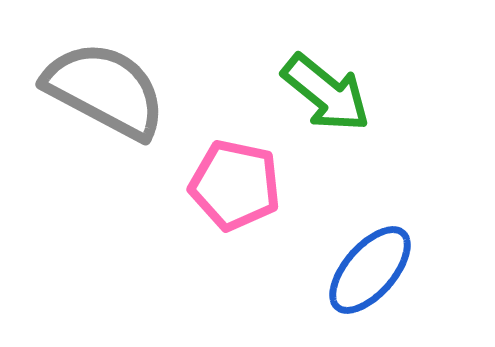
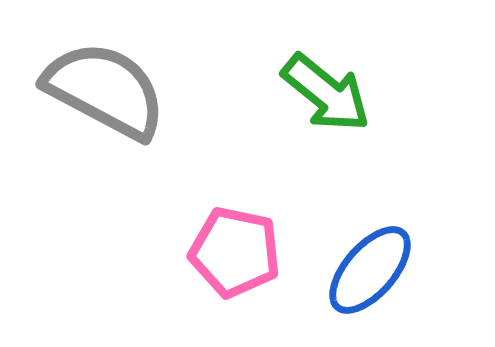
pink pentagon: moved 67 px down
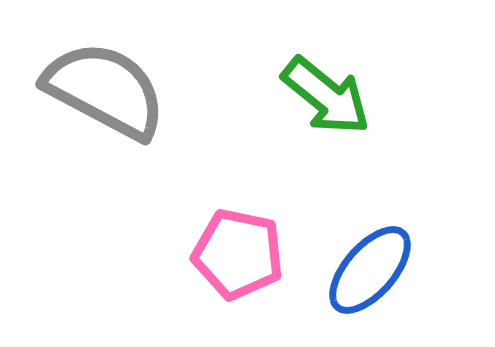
green arrow: moved 3 px down
pink pentagon: moved 3 px right, 2 px down
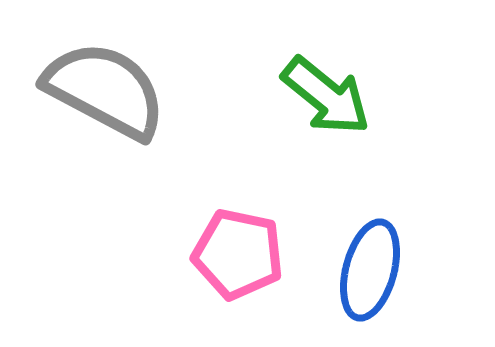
blue ellipse: rotated 26 degrees counterclockwise
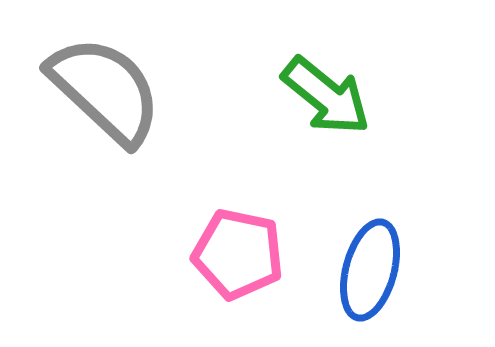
gray semicircle: rotated 15 degrees clockwise
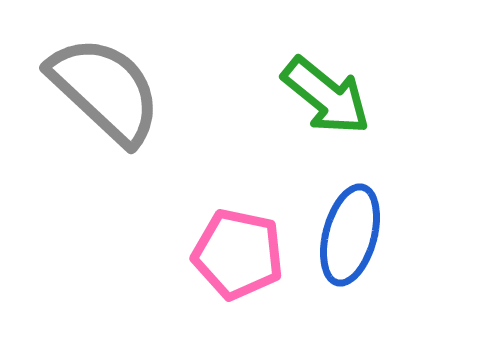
blue ellipse: moved 20 px left, 35 px up
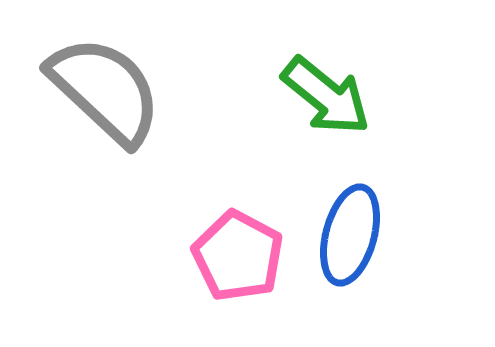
pink pentagon: moved 2 px down; rotated 16 degrees clockwise
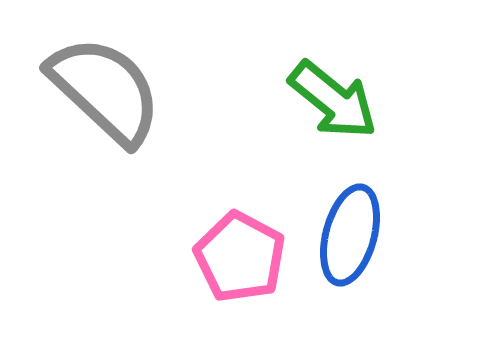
green arrow: moved 7 px right, 4 px down
pink pentagon: moved 2 px right, 1 px down
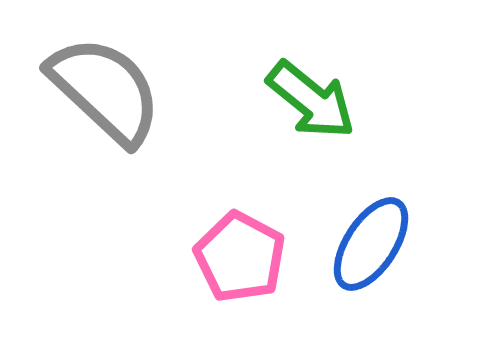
green arrow: moved 22 px left
blue ellipse: moved 21 px right, 9 px down; rotated 18 degrees clockwise
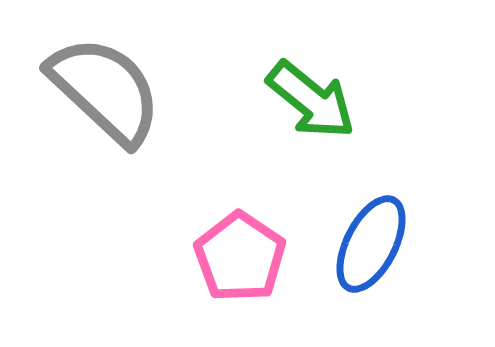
blue ellipse: rotated 6 degrees counterclockwise
pink pentagon: rotated 6 degrees clockwise
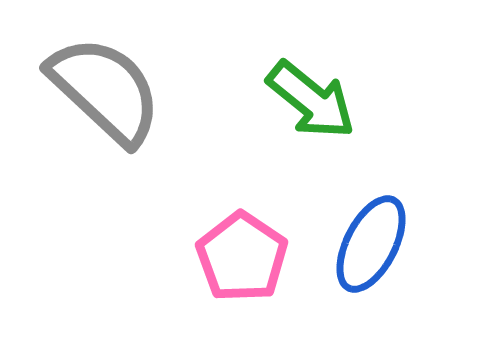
pink pentagon: moved 2 px right
